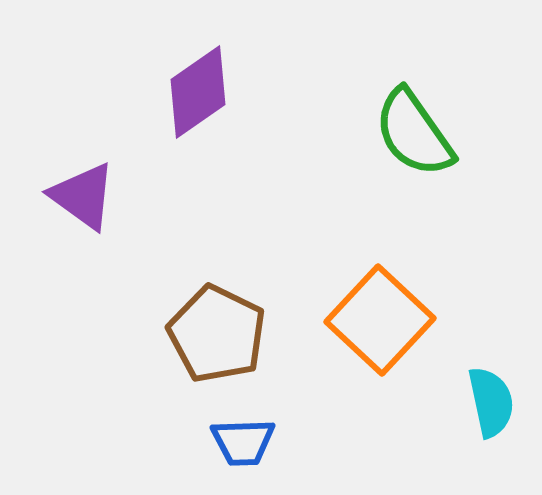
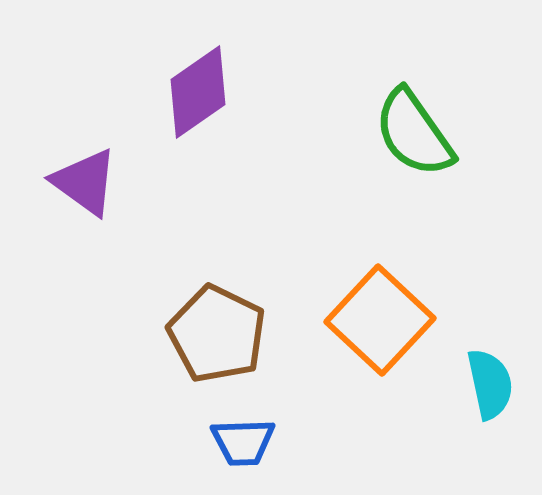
purple triangle: moved 2 px right, 14 px up
cyan semicircle: moved 1 px left, 18 px up
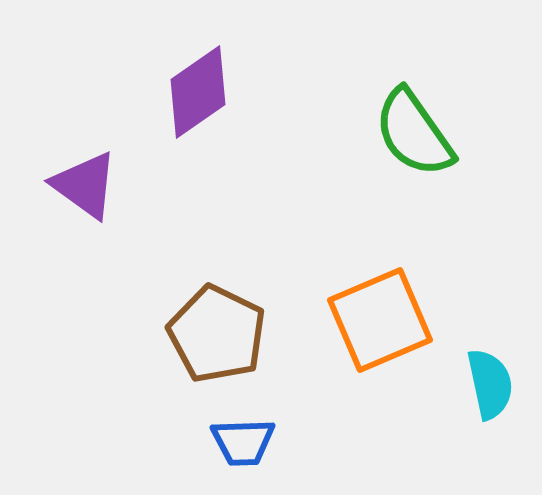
purple triangle: moved 3 px down
orange square: rotated 24 degrees clockwise
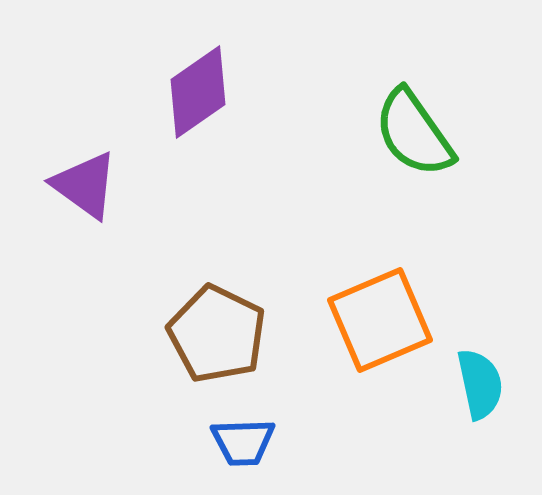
cyan semicircle: moved 10 px left
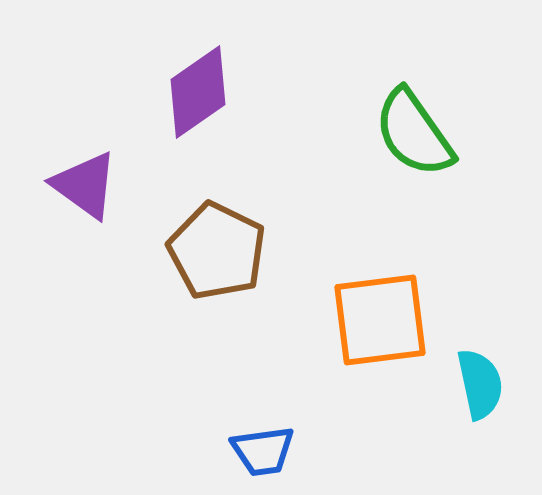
orange square: rotated 16 degrees clockwise
brown pentagon: moved 83 px up
blue trapezoid: moved 20 px right, 9 px down; rotated 6 degrees counterclockwise
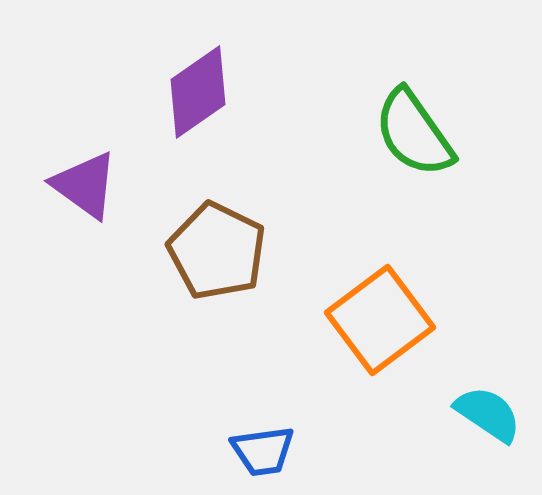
orange square: rotated 30 degrees counterclockwise
cyan semicircle: moved 8 px right, 30 px down; rotated 44 degrees counterclockwise
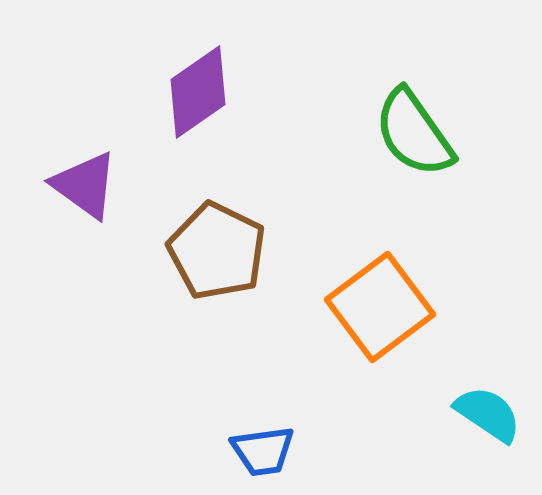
orange square: moved 13 px up
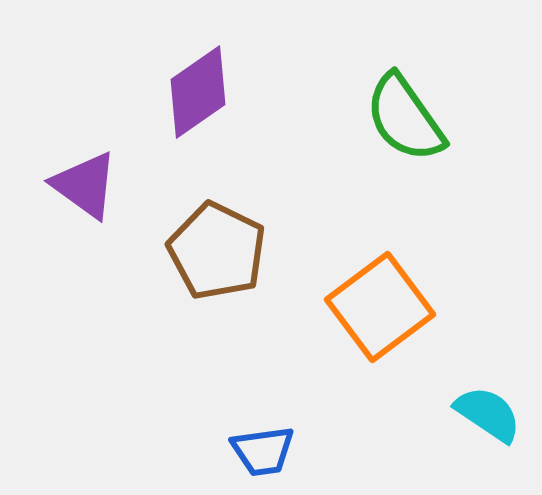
green semicircle: moved 9 px left, 15 px up
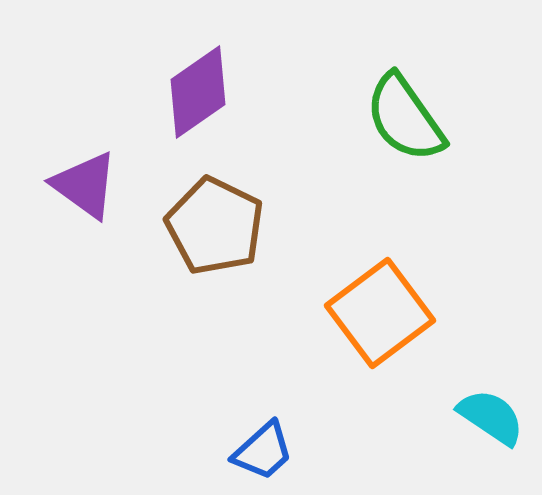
brown pentagon: moved 2 px left, 25 px up
orange square: moved 6 px down
cyan semicircle: moved 3 px right, 3 px down
blue trapezoid: rotated 34 degrees counterclockwise
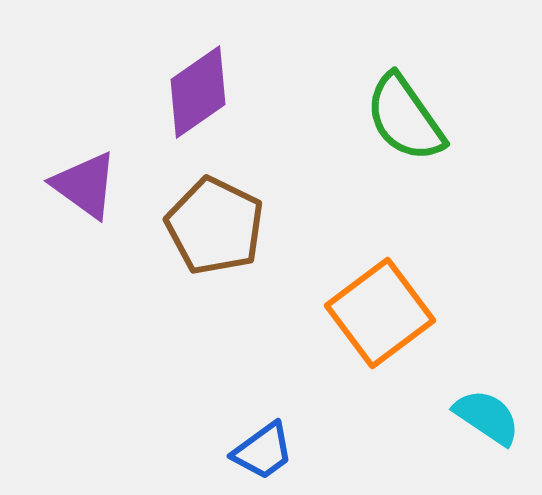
cyan semicircle: moved 4 px left
blue trapezoid: rotated 6 degrees clockwise
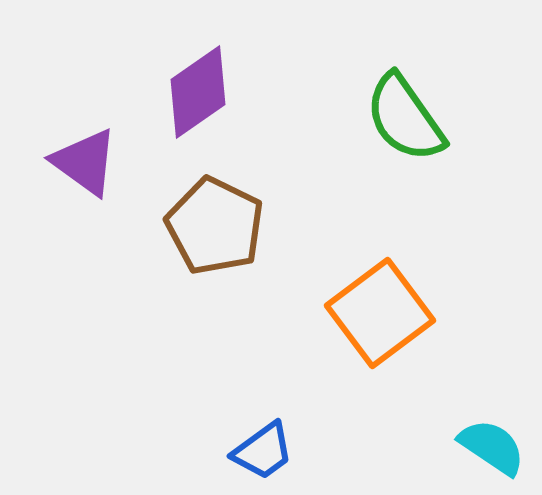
purple triangle: moved 23 px up
cyan semicircle: moved 5 px right, 30 px down
